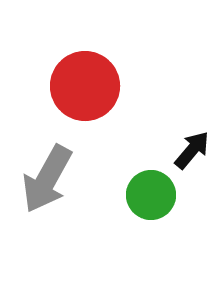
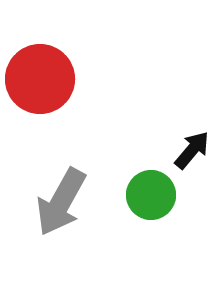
red circle: moved 45 px left, 7 px up
gray arrow: moved 14 px right, 23 px down
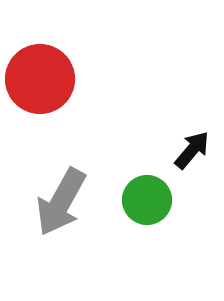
green circle: moved 4 px left, 5 px down
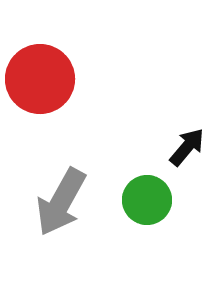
black arrow: moved 5 px left, 3 px up
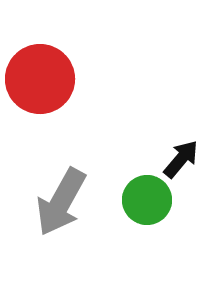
black arrow: moved 6 px left, 12 px down
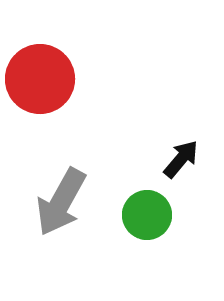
green circle: moved 15 px down
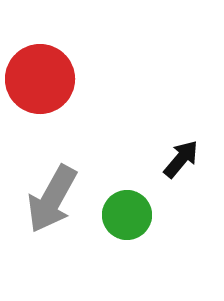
gray arrow: moved 9 px left, 3 px up
green circle: moved 20 px left
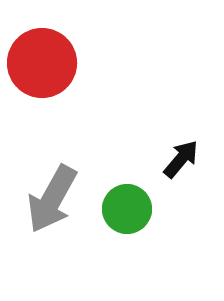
red circle: moved 2 px right, 16 px up
green circle: moved 6 px up
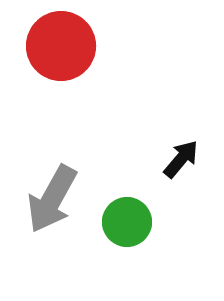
red circle: moved 19 px right, 17 px up
green circle: moved 13 px down
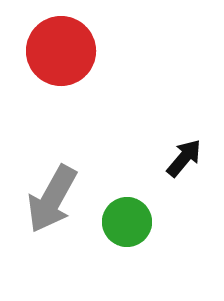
red circle: moved 5 px down
black arrow: moved 3 px right, 1 px up
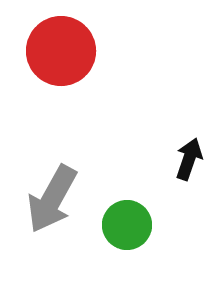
black arrow: moved 5 px right, 1 px down; rotated 21 degrees counterclockwise
green circle: moved 3 px down
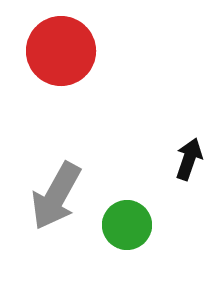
gray arrow: moved 4 px right, 3 px up
